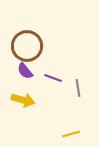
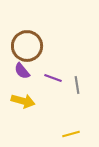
purple semicircle: moved 3 px left
gray line: moved 1 px left, 3 px up
yellow arrow: moved 1 px down
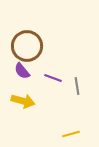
gray line: moved 1 px down
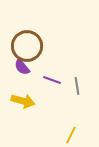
purple semicircle: moved 4 px up
purple line: moved 1 px left, 2 px down
yellow line: moved 1 px down; rotated 48 degrees counterclockwise
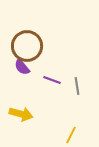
yellow arrow: moved 2 px left, 13 px down
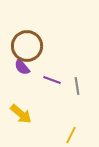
yellow arrow: rotated 25 degrees clockwise
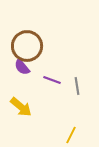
yellow arrow: moved 7 px up
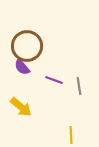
purple line: moved 2 px right
gray line: moved 2 px right
yellow line: rotated 30 degrees counterclockwise
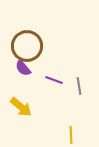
purple semicircle: moved 1 px right, 1 px down
